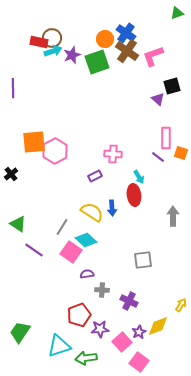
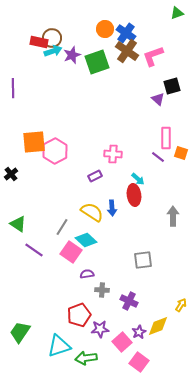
orange circle at (105, 39): moved 10 px up
cyan arrow at (139, 177): moved 1 px left, 2 px down; rotated 16 degrees counterclockwise
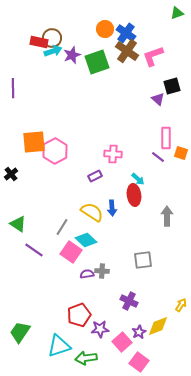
gray arrow at (173, 216): moved 6 px left
gray cross at (102, 290): moved 19 px up
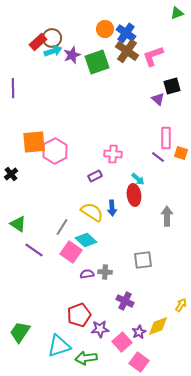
red rectangle at (39, 42): moved 1 px left; rotated 54 degrees counterclockwise
gray cross at (102, 271): moved 3 px right, 1 px down
purple cross at (129, 301): moved 4 px left
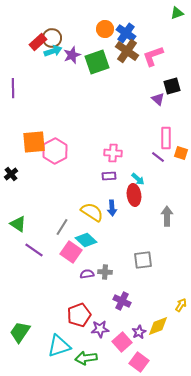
pink cross at (113, 154): moved 1 px up
purple rectangle at (95, 176): moved 14 px right; rotated 24 degrees clockwise
purple cross at (125, 301): moved 3 px left
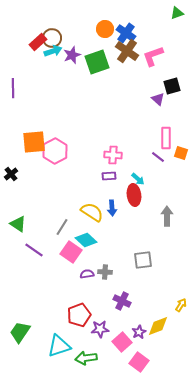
pink cross at (113, 153): moved 2 px down
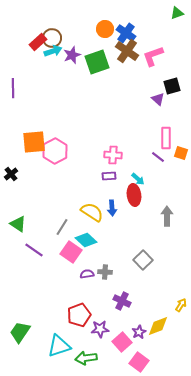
gray square at (143, 260): rotated 36 degrees counterclockwise
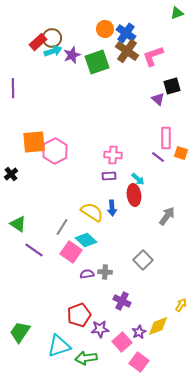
gray arrow at (167, 216): rotated 36 degrees clockwise
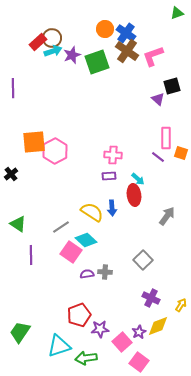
gray line at (62, 227): moved 1 px left; rotated 24 degrees clockwise
purple line at (34, 250): moved 3 px left, 5 px down; rotated 54 degrees clockwise
purple cross at (122, 301): moved 29 px right, 3 px up
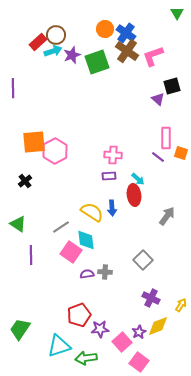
green triangle at (177, 13): rotated 40 degrees counterclockwise
brown circle at (52, 38): moved 4 px right, 3 px up
black cross at (11, 174): moved 14 px right, 7 px down
cyan diamond at (86, 240): rotated 40 degrees clockwise
green trapezoid at (20, 332): moved 3 px up
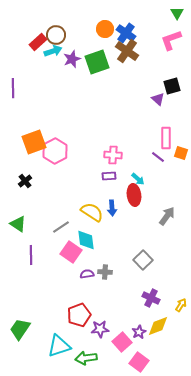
purple star at (72, 55): moved 4 px down
pink L-shape at (153, 56): moved 18 px right, 16 px up
orange square at (34, 142): rotated 15 degrees counterclockwise
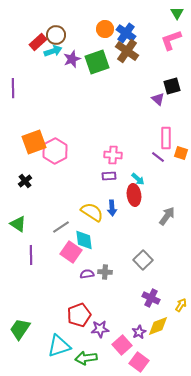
cyan diamond at (86, 240): moved 2 px left
pink square at (122, 342): moved 3 px down
